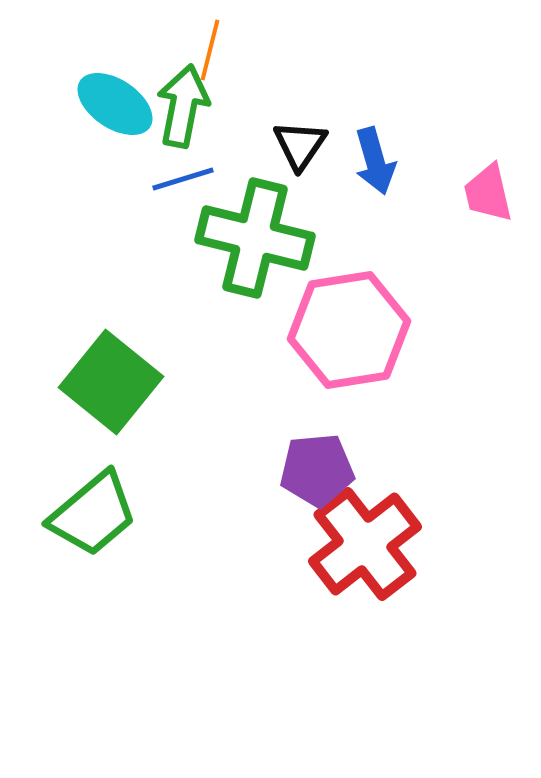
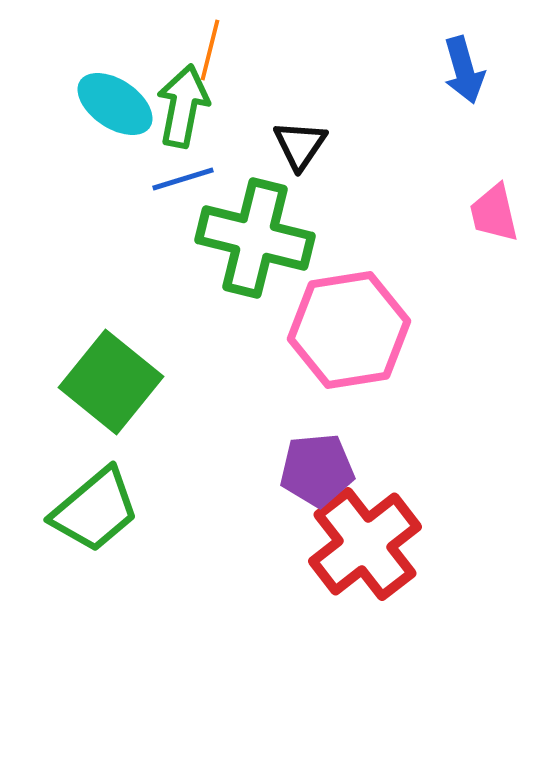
blue arrow: moved 89 px right, 91 px up
pink trapezoid: moved 6 px right, 20 px down
green trapezoid: moved 2 px right, 4 px up
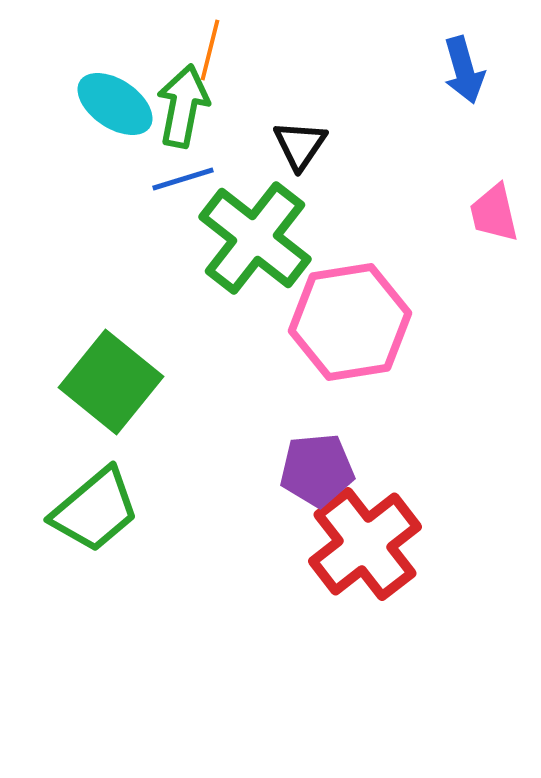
green cross: rotated 24 degrees clockwise
pink hexagon: moved 1 px right, 8 px up
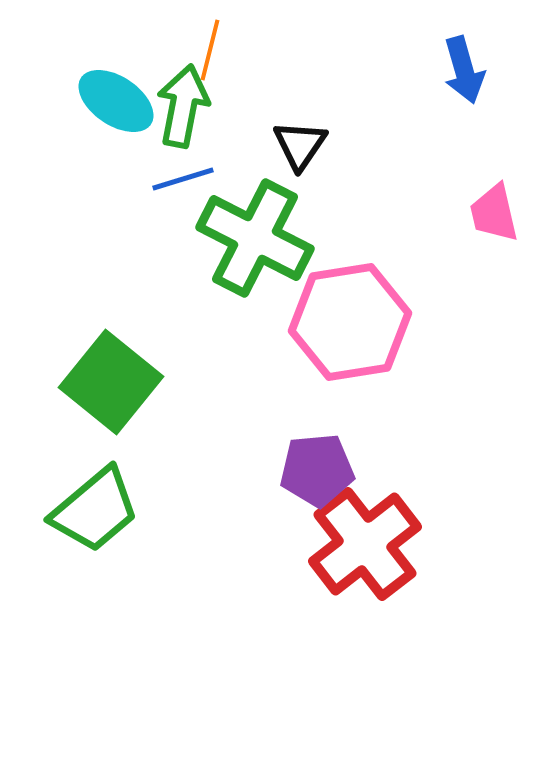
cyan ellipse: moved 1 px right, 3 px up
green cross: rotated 11 degrees counterclockwise
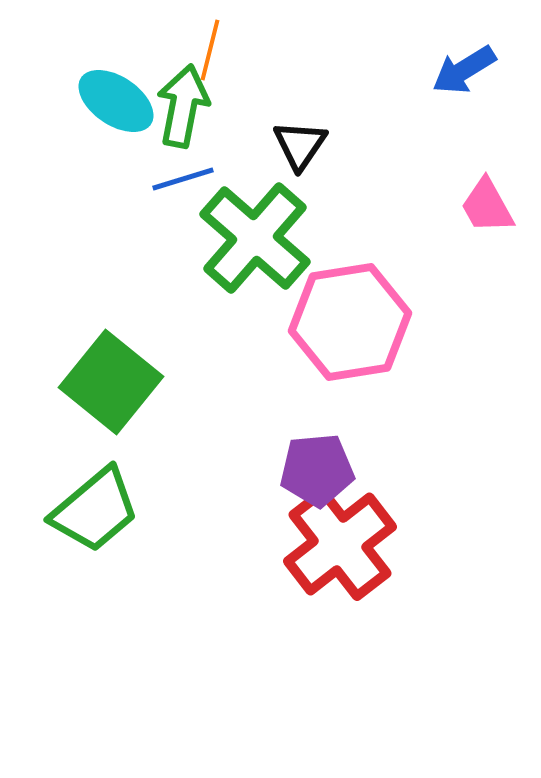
blue arrow: rotated 74 degrees clockwise
pink trapezoid: moved 7 px left, 7 px up; rotated 16 degrees counterclockwise
green cross: rotated 14 degrees clockwise
red cross: moved 25 px left
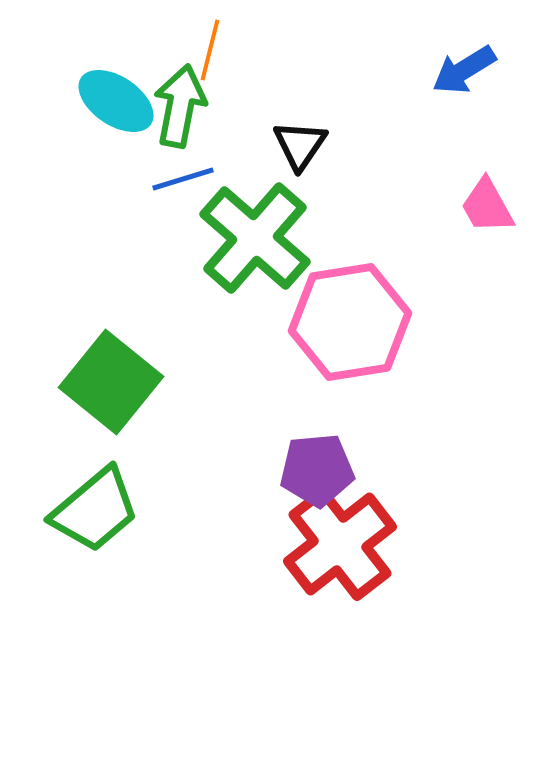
green arrow: moved 3 px left
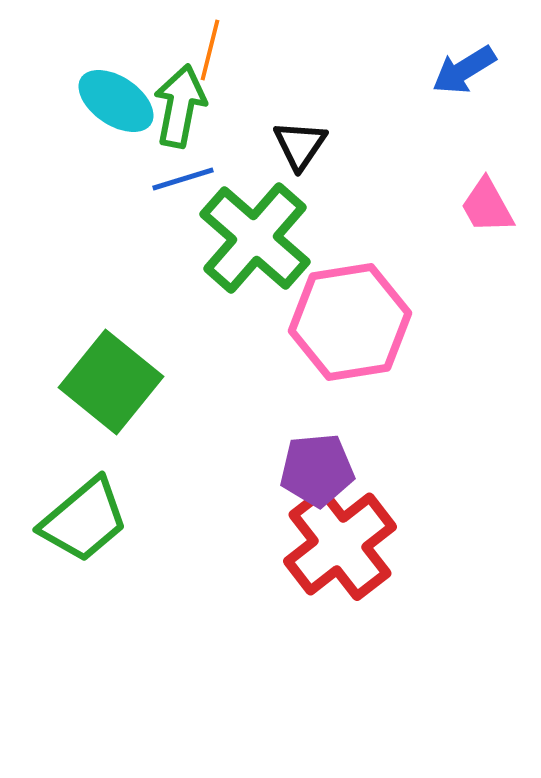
green trapezoid: moved 11 px left, 10 px down
